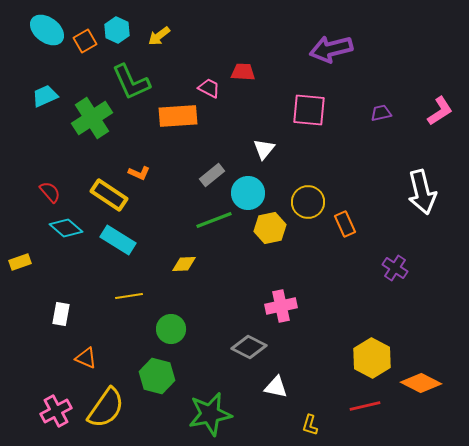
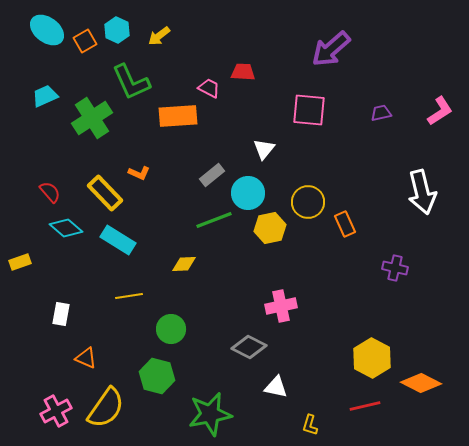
purple arrow at (331, 49): rotated 27 degrees counterclockwise
yellow rectangle at (109, 195): moved 4 px left, 2 px up; rotated 12 degrees clockwise
purple cross at (395, 268): rotated 20 degrees counterclockwise
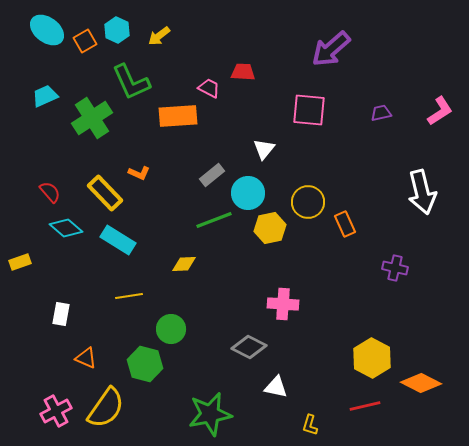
pink cross at (281, 306): moved 2 px right, 2 px up; rotated 16 degrees clockwise
green hexagon at (157, 376): moved 12 px left, 12 px up
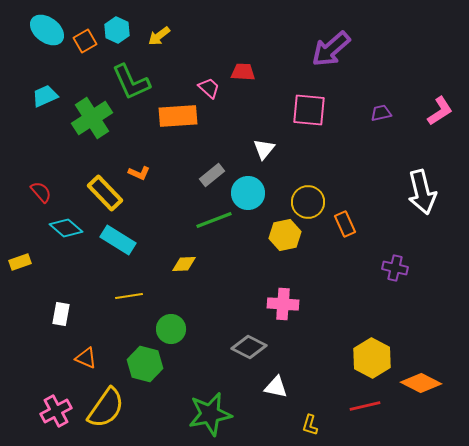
pink trapezoid at (209, 88): rotated 15 degrees clockwise
red semicircle at (50, 192): moved 9 px left
yellow hexagon at (270, 228): moved 15 px right, 7 px down
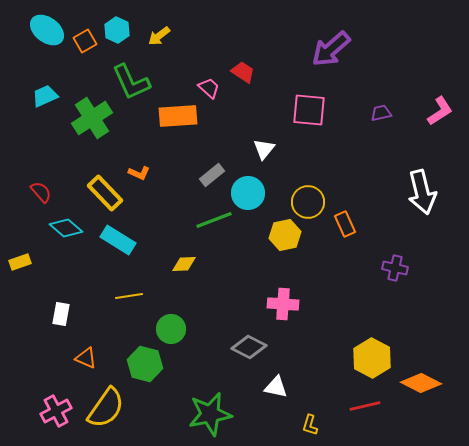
red trapezoid at (243, 72): rotated 30 degrees clockwise
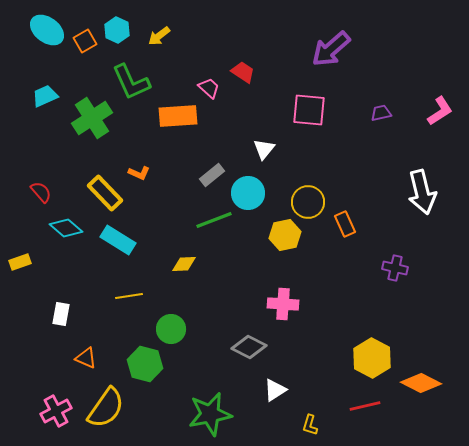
white triangle at (276, 387): moved 1 px left, 3 px down; rotated 45 degrees counterclockwise
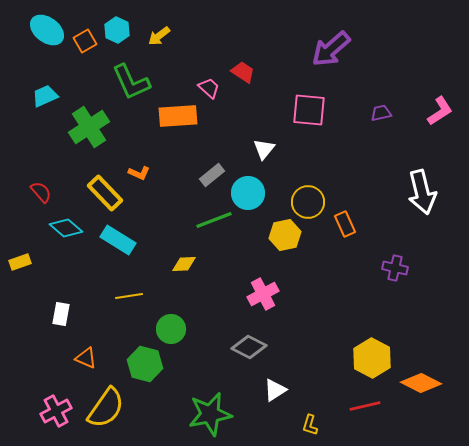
green cross at (92, 118): moved 3 px left, 9 px down
pink cross at (283, 304): moved 20 px left, 10 px up; rotated 32 degrees counterclockwise
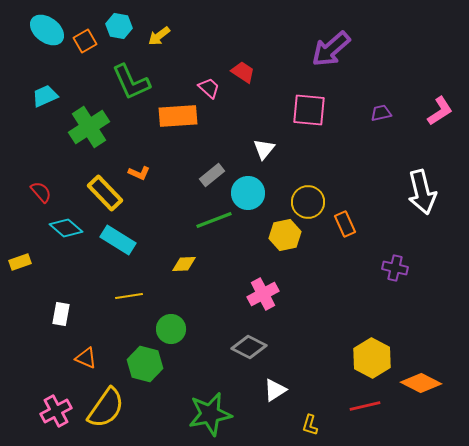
cyan hexagon at (117, 30): moved 2 px right, 4 px up; rotated 15 degrees counterclockwise
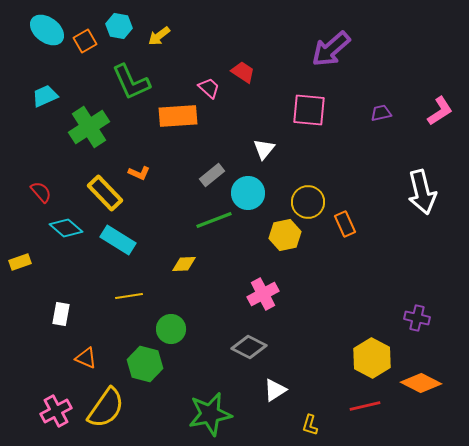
purple cross at (395, 268): moved 22 px right, 50 px down
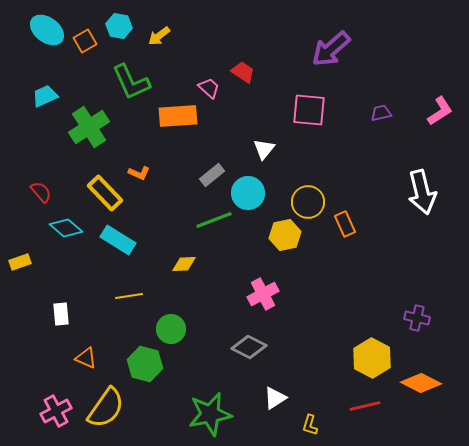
white rectangle at (61, 314): rotated 15 degrees counterclockwise
white triangle at (275, 390): moved 8 px down
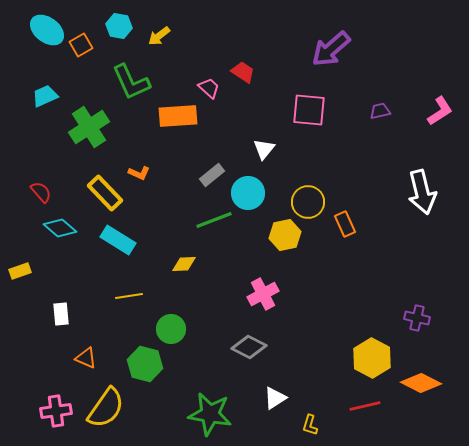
orange square at (85, 41): moved 4 px left, 4 px down
purple trapezoid at (381, 113): moved 1 px left, 2 px up
cyan diamond at (66, 228): moved 6 px left
yellow rectangle at (20, 262): moved 9 px down
pink cross at (56, 411): rotated 20 degrees clockwise
green star at (210, 414): rotated 21 degrees clockwise
